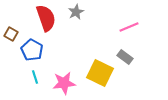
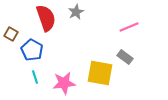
yellow square: rotated 16 degrees counterclockwise
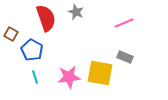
gray star: rotated 21 degrees counterclockwise
pink line: moved 5 px left, 4 px up
gray rectangle: rotated 14 degrees counterclockwise
pink star: moved 5 px right, 6 px up
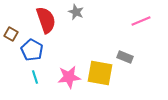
red semicircle: moved 2 px down
pink line: moved 17 px right, 2 px up
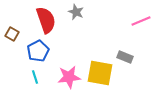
brown square: moved 1 px right
blue pentagon: moved 6 px right, 1 px down; rotated 15 degrees clockwise
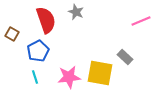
gray rectangle: rotated 21 degrees clockwise
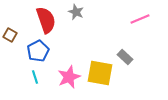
pink line: moved 1 px left, 2 px up
brown square: moved 2 px left, 1 px down
pink star: rotated 15 degrees counterclockwise
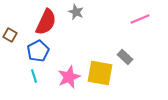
red semicircle: moved 2 px down; rotated 44 degrees clockwise
cyan line: moved 1 px left, 1 px up
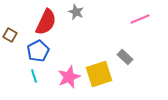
yellow square: moved 1 px left, 1 px down; rotated 28 degrees counterclockwise
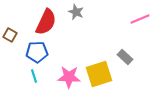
blue pentagon: moved 1 px left, 1 px down; rotated 25 degrees clockwise
pink star: rotated 25 degrees clockwise
